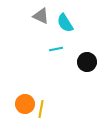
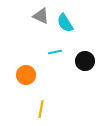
cyan line: moved 1 px left, 3 px down
black circle: moved 2 px left, 1 px up
orange circle: moved 1 px right, 29 px up
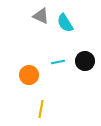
cyan line: moved 3 px right, 10 px down
orange circle: moved 3 px right
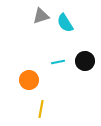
gray triangle: rotated 42 degrees counterclockwise
orange circle: moved 5 px down
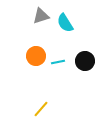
orange circle: moved 7 px right, 24 px up
yellow line: rotated 30 degrees clockwise
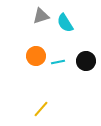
black circle: moved 1 px right
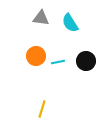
gray triangle: moved 2 px down; rotated 24 degrees clockwise
cyan semicircle: moved 5 px right
yellow line: moved 1 px right; rotated 24 degrees counterclockwise
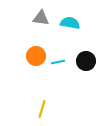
cyan semicircle: rotated 132 degrees clockwise
